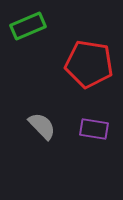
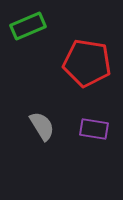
red pentagon: moved 2 px left, 1 px up
gray semicircle: rotated 12 degrees clockwise
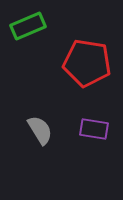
gray semicircle: moved 2 px left, 4 px down
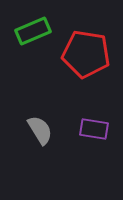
green rectangle: moved 5 px right, 5 px down
red pentagon: moved 1 px left, 9 px up
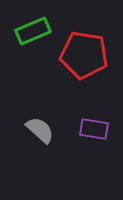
red pentagon: moved 2 px left, 1 px down
gray semicircle: rotated 16 degrees counterclockwise
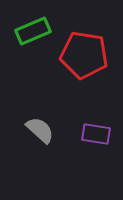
purple rectangle: moved 2 px right, 5 px down
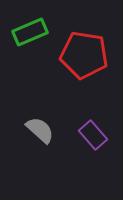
green rectangle: moved 3 px left, 1 px down
purple rectangle: moved 3 px left, 1 px down; rotated 40 degrees clockwise
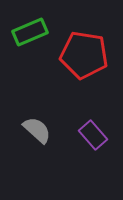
gray semicircle: moved 3 px left
